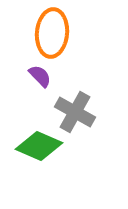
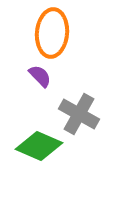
gray cross: moved 4 px right, 2 px down
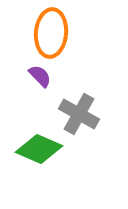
orange ellipse: moved 1 px left
green diamond: moved 3 px down
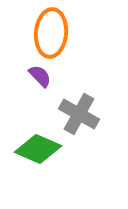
green diamond: moved 1 px left
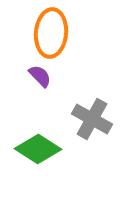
gray cross: moved 13 px right, 5 px down
green diamond: rotated 9 degrees clockwise
